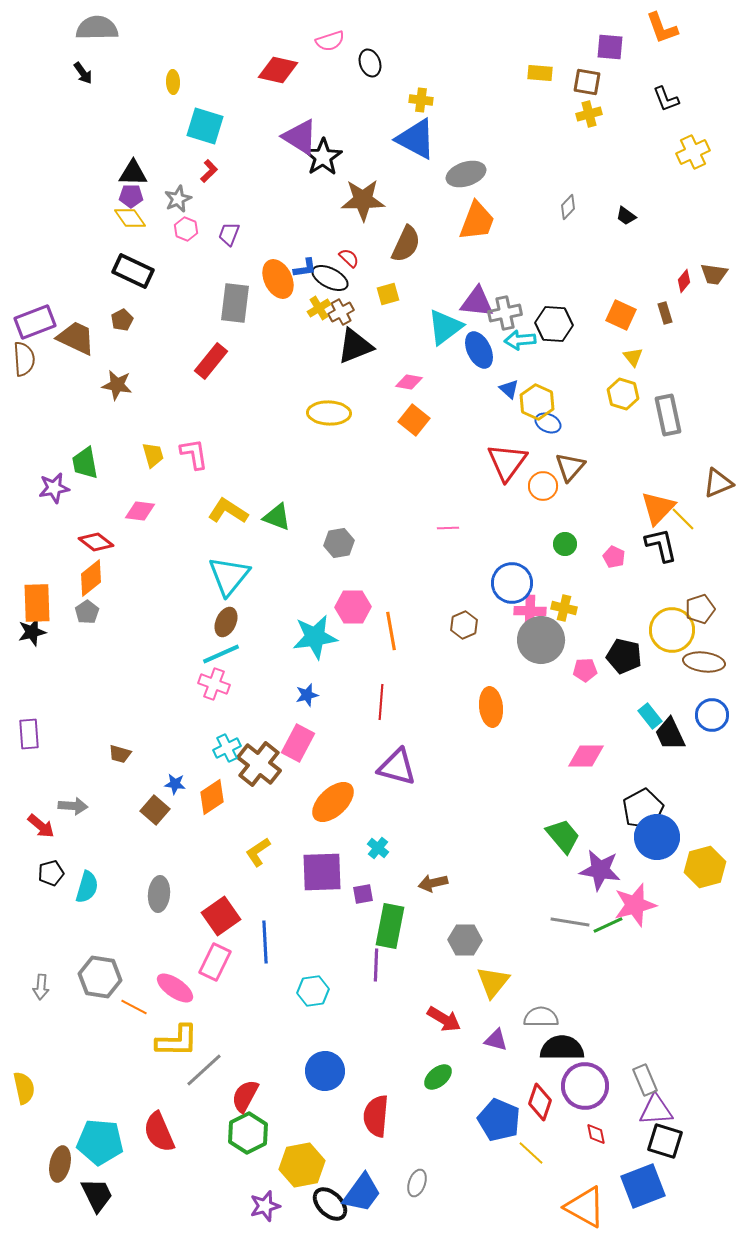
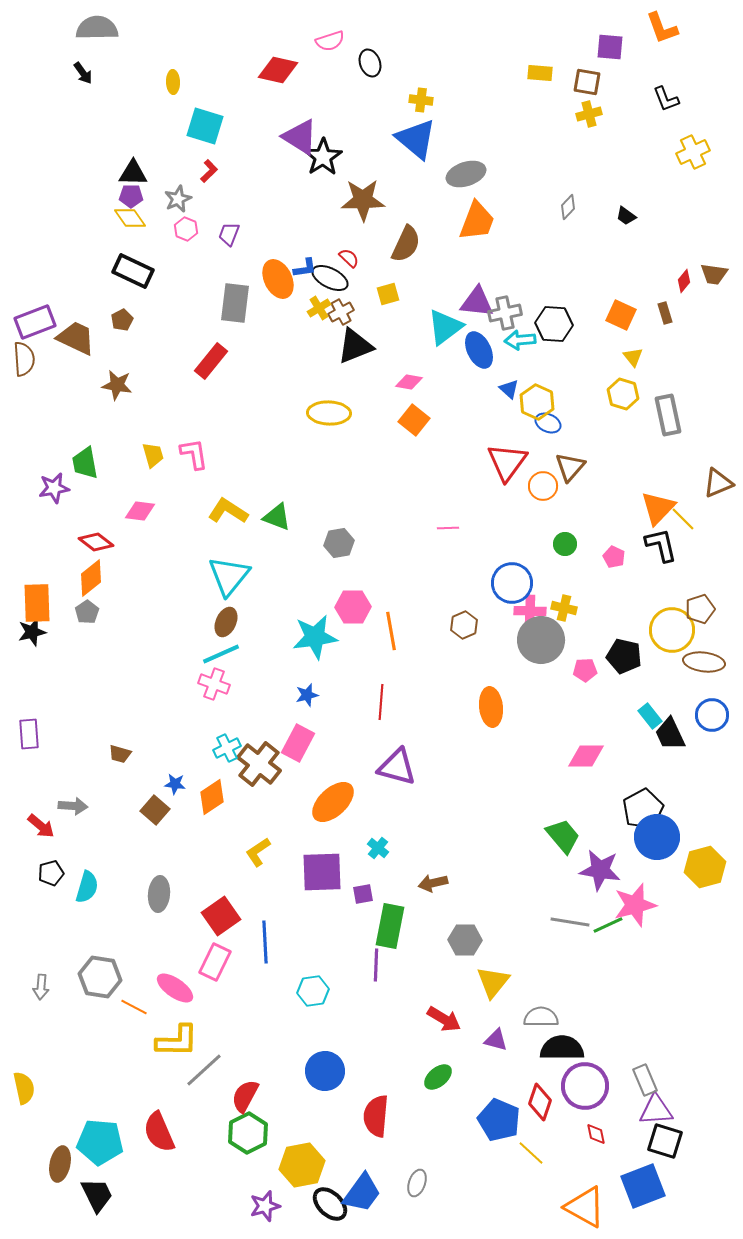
blue triangle at (416, 139): rotated 12 degrees clockwise
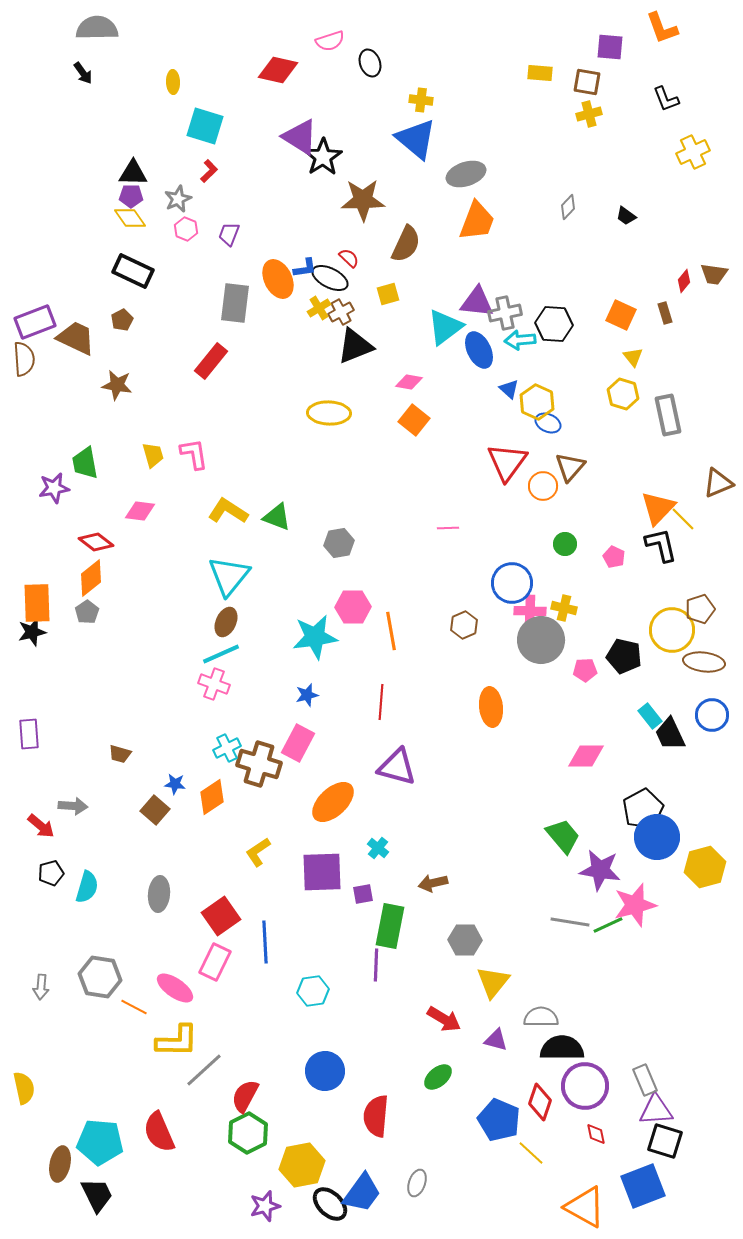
brown cross at (259, 764): rotated 21 degrees counterclockwise
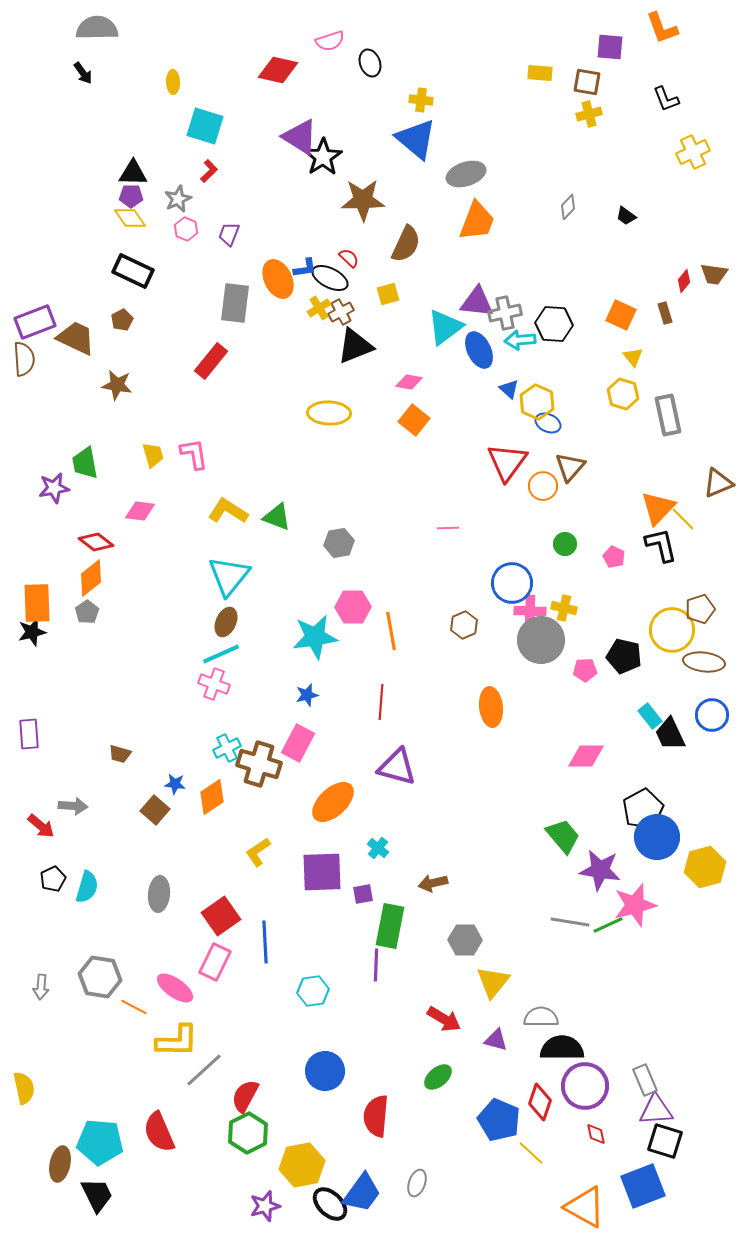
black pentagon at (51, 873): moved 2 px right, 6 px down; rotated 10 degrees counterclockwise
